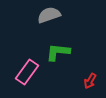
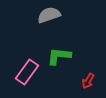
green L-shape: moved 1 px right, 4 px down
red arrow: moved 2 px left
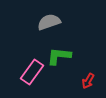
gray semicircle: moved 7 px down
pink rectangle: moved 5 px right
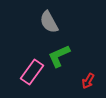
gray semicircle: rotated 100 degrees counterclockwise
green L-shape: rotated 30 degrees counterclockwise
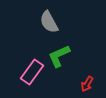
red arrow: moved 1 px left, 3 px down
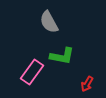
green L-shape: moved 3 px right; rotated 145 degrees counterclockwise
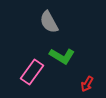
green L-shape: rotated 20 degrees clockwise
